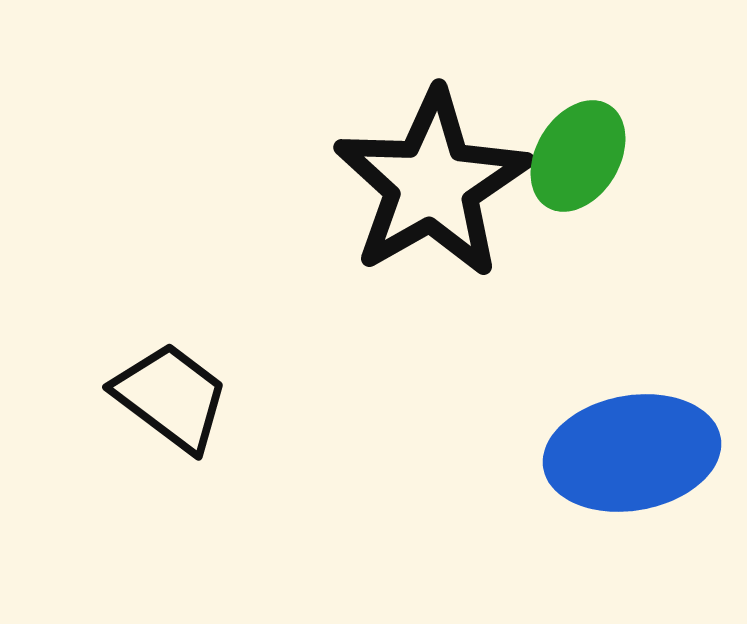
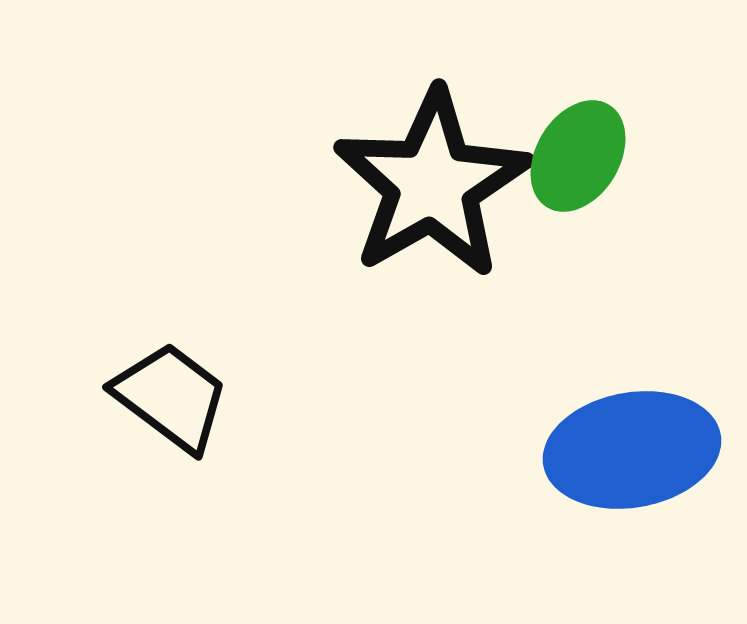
blue ellipse: moved 3 px up
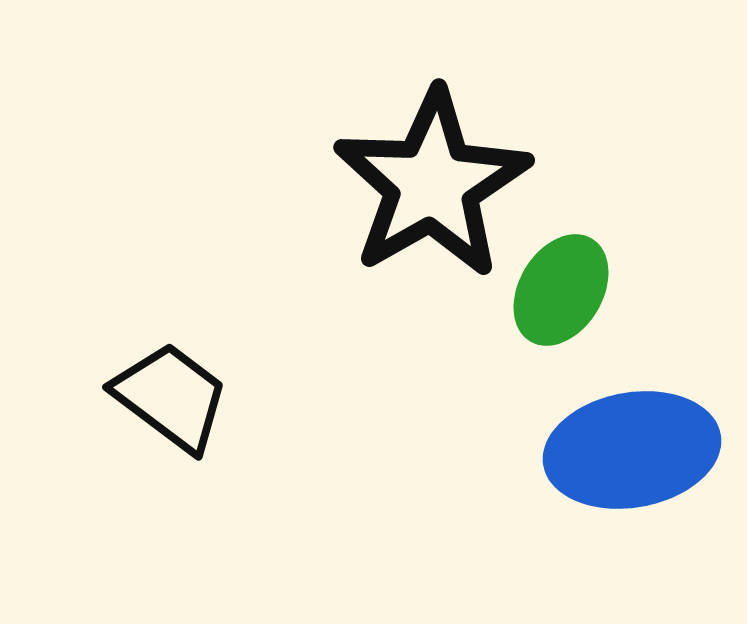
green ellipse: moved 17 px left, 134 px down
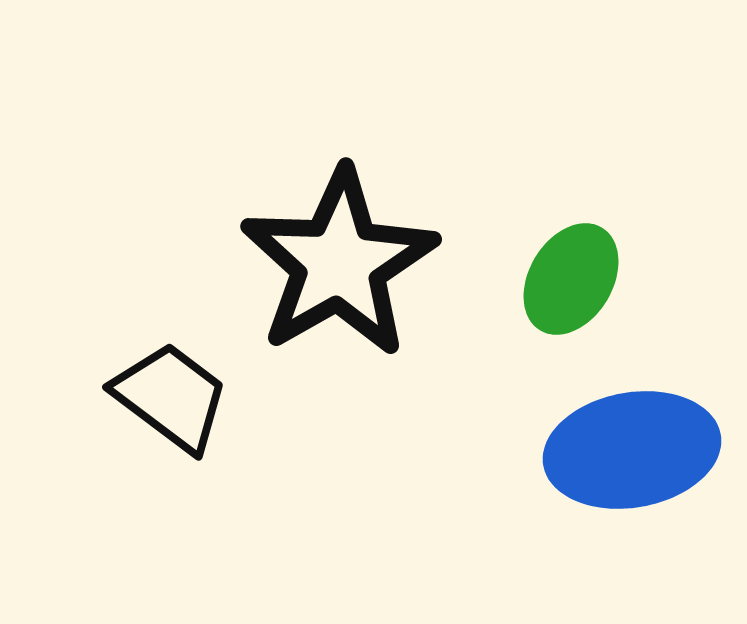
black star: moved 93 px left, 79 px down
green ellipse: moved 10 px right, 11 px up
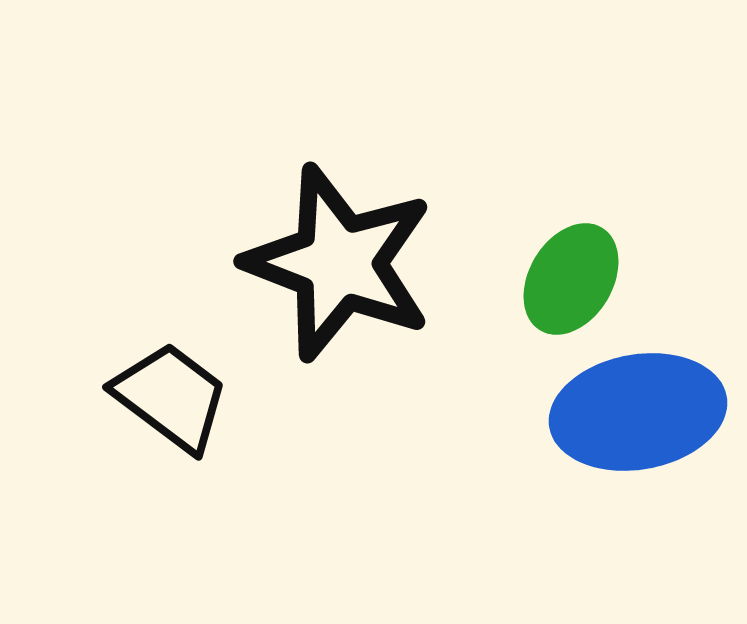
black star: rotated 21 degrees counterclockwise
blue ellipse: moved 6 px right, 38 px up
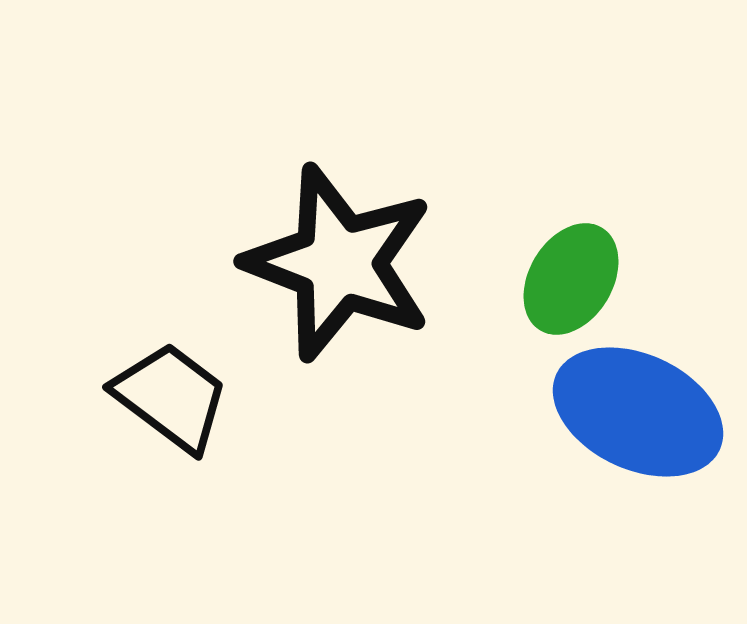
blue ellipse: rotated 35 degrees clockwise
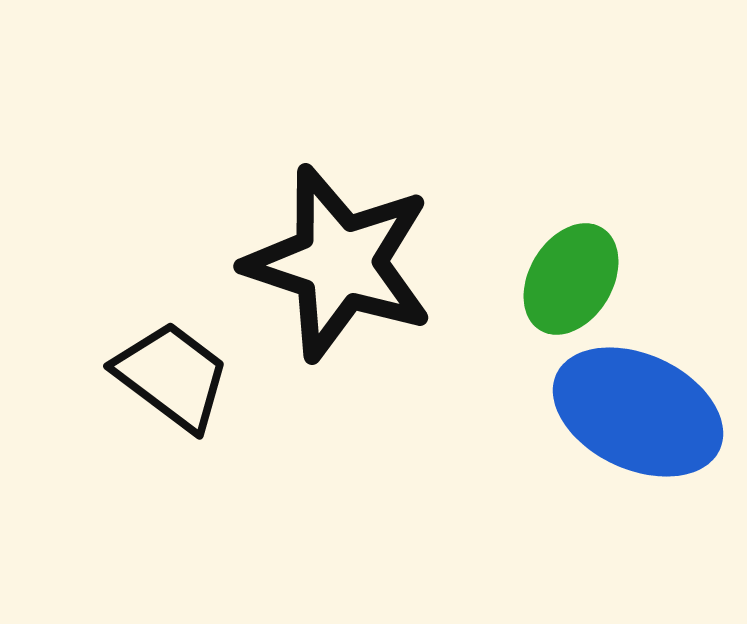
black star: rotated 3 degrees counterclockwise
black trapezoid: moved 1 px right, 21 px up
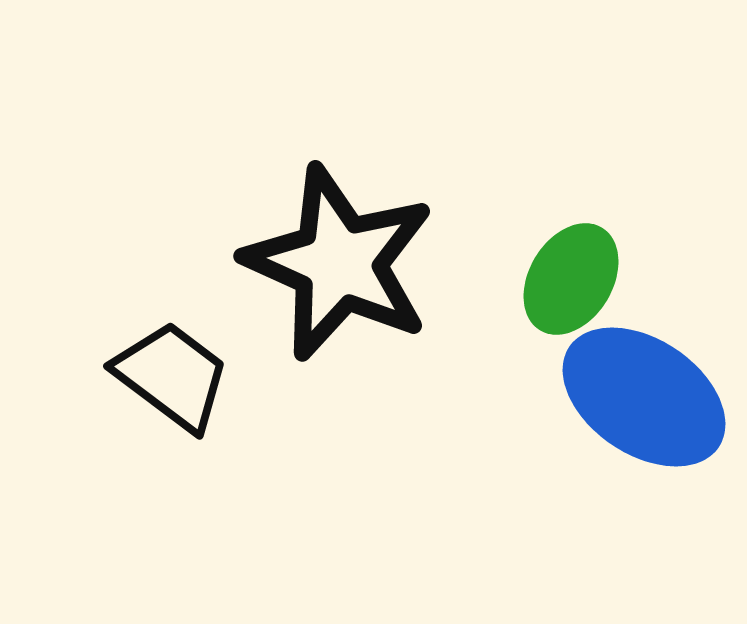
black star: rotated 6 degrees clockwise
blue ellipse: moved 6 px right, 15 px up; rotated 9 degrees clockwise
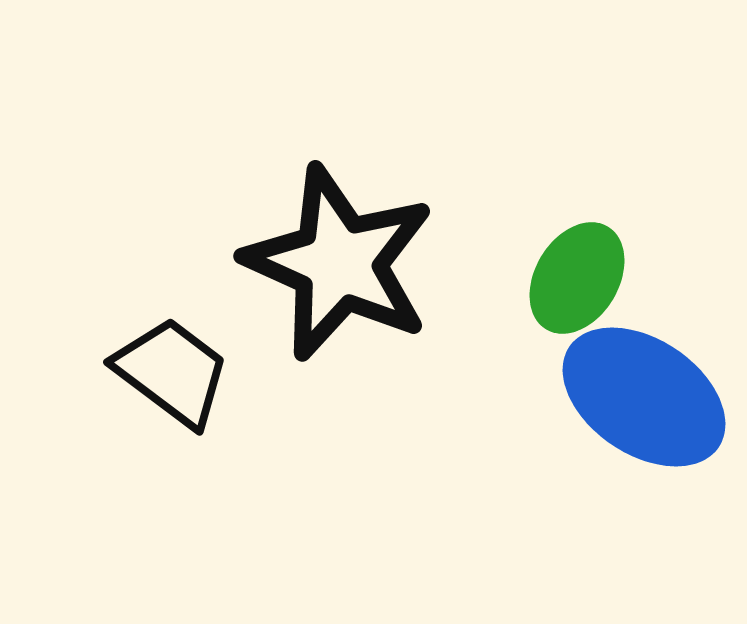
green ellipse: moved 6 px right, 1 px up
black trapezoid: moved 4 px up
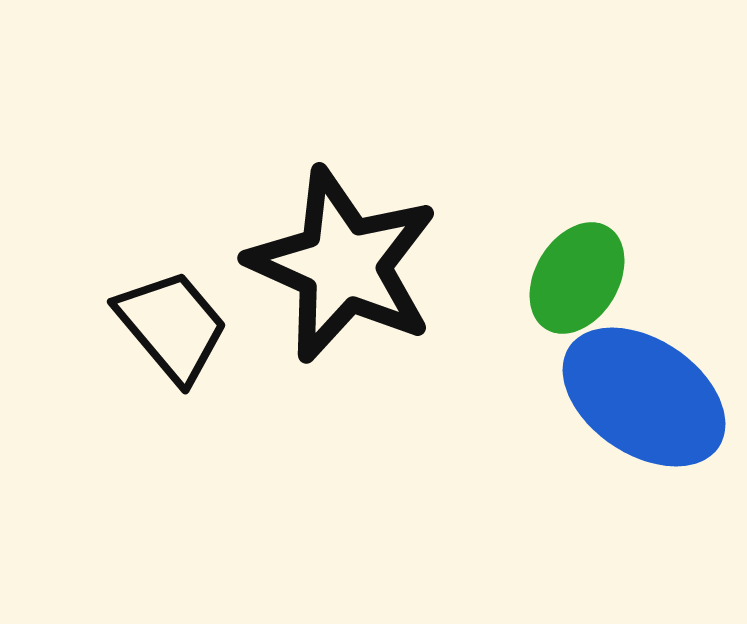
black star: moved 4 px right, 2 px down
black trapezoid: moved 46 px up; rotated 13 degrees clockwise
